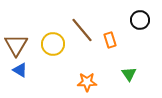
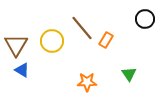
black circle: moved 5 px right, 1 px up
brown line: moved 2 px up
orange rectangle: moved 4 px left; rotated 49 degrees clockwise
yellow circle: moved 1 px left, 3 px up
blue triangle: moved 2 px right
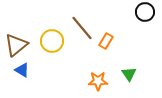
black circle: moved 7 px up
orange rectangle: moved 1 px down
brown triangle: rotated 20 degrees clockwise
orange star: moved 11 px right, 1 px up
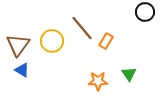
brown triangle: moved 2 px right; rotated 15 degrees counterclockwise
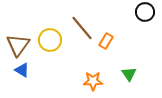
yellow circle: moved 2 px left, 1 px up
orange star: moved 5 px left
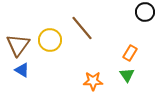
orange rectangle: moved 24 px right, 12 px down
green triangle: moved 2 px left, 1 px down
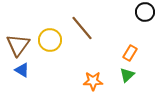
green triangle: rotated 21 degrees clockwise
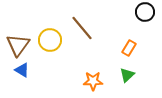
orange rectangle: moved 1 px left, 5 px up
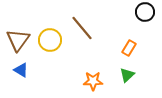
brown triangle: moved 5 px up
blue triangle: moved 1 px left
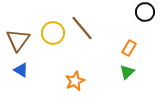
yellow circle: moved 3 px right, 7 px up
green triangle: moved 3 px up
orange star: moved 18 px left; rotated 24 degrees counterclockwise
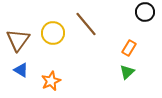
brown line: moved 4 px right, 4 px up
orange star: moved 24 px left
